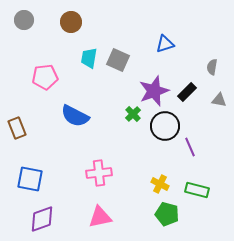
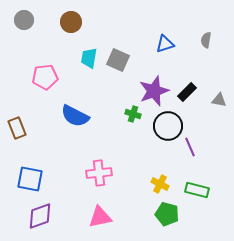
gray semicircle: moved 6 px left, 27 px up
green cross: rotated 28 degrees counterclockwise
black circle: moved 3 px right
purple diamond: moved 2 px left, 3 px up
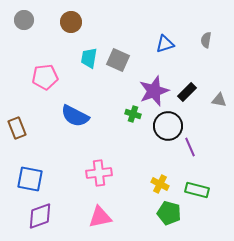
green pentagon: moved 2 px right, 1 px up
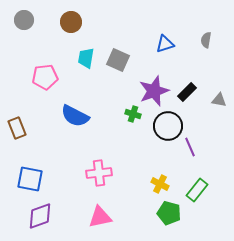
cyan trapezoid: moved 3 px left
green rectangle: rotated 65 degrees counterclockwise
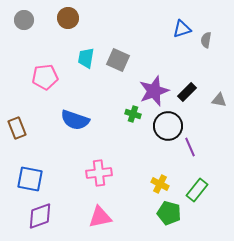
brown circle: moved 3 px left, 4 px up
blue triangle: moved 17 px right, 15 px up
blue semicircle: moved 4 px down; rotated 8 degrees counterclockwise
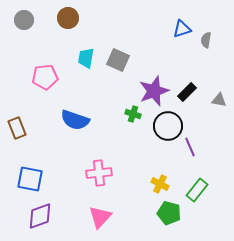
pink triangle: rotated 35 degrees counterclockwise
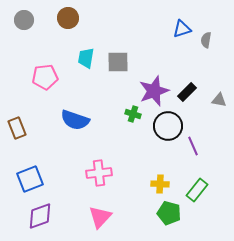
gray square: moved 2 px down; rotated 25 degrees counterclockwise
purple line: moved 3 px right, 1 px up
blue square: rotated 32 degrees counterclockwise
yellow cross: rotated 24 degrees counterclockwise
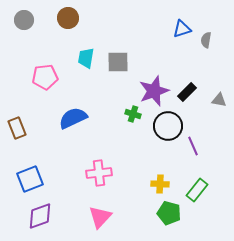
blue semicircle: moved 2 px left, 2 px up; rotated 136 degrees clockwise
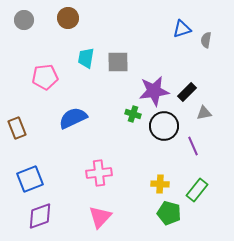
purple star: rotated 12 degrees clockwise
gray triangle: moved 15 px left, 13 px down; rotated 21 degrees counterclockwise
black circle: moved 4 px left
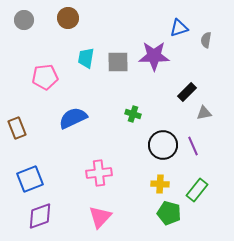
blue triangle: moved 3 px left, 1 px up
purple star: moved 35 px up; rotated 8 degrees clockwise
black circle: moved 1 px left, 19 px down
